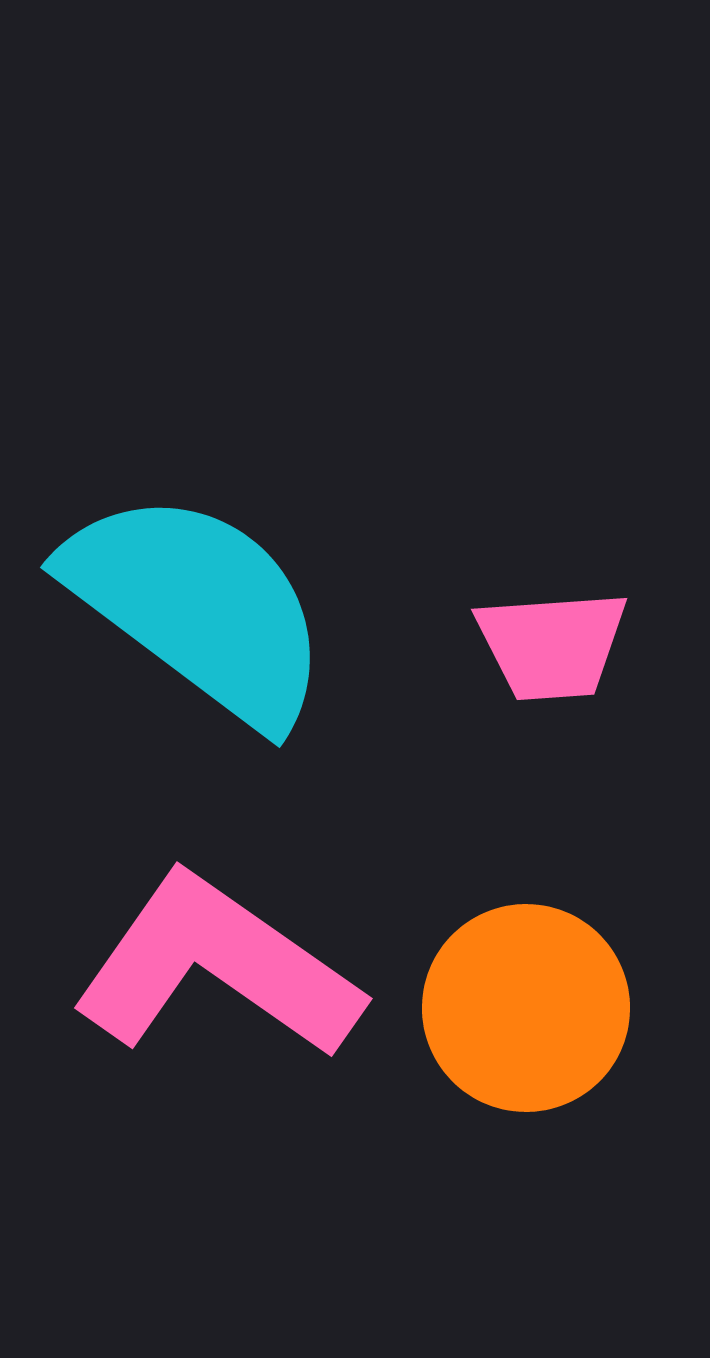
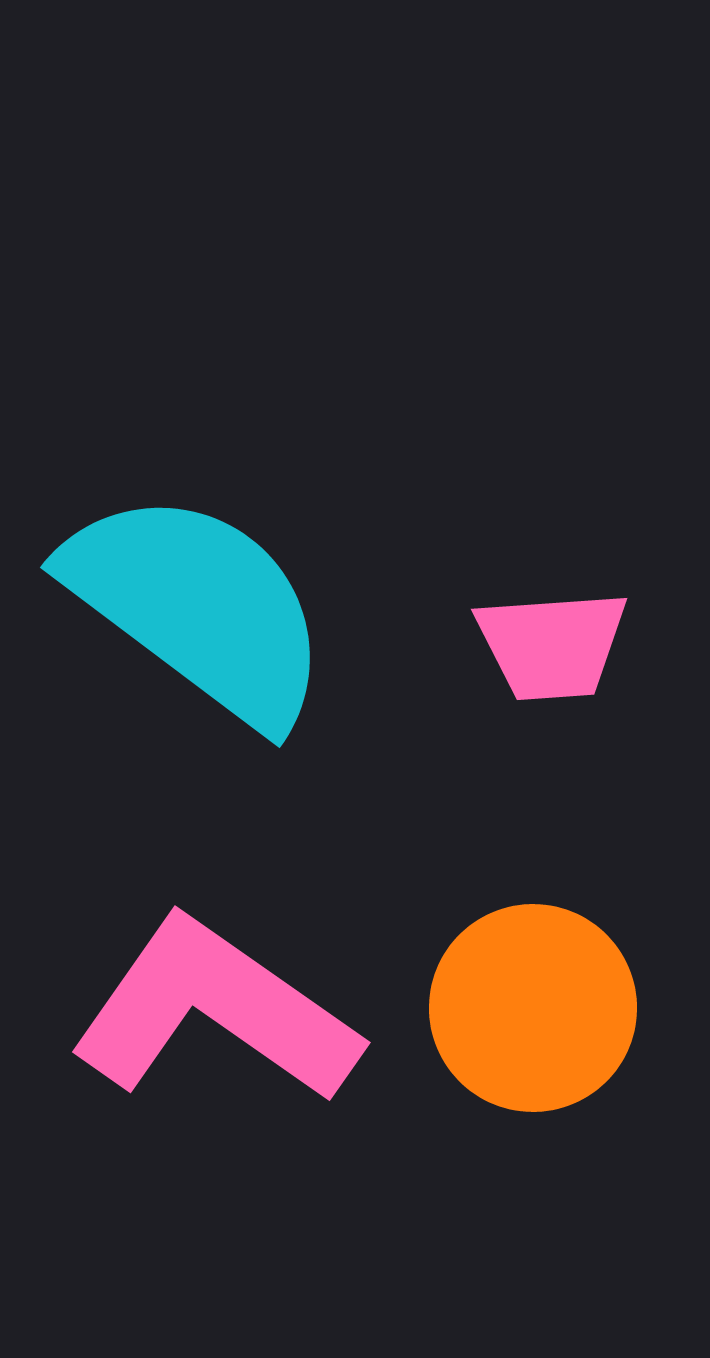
pink L-shape: moved 2 px left, 44 px down
orange circle: moved 7 px right
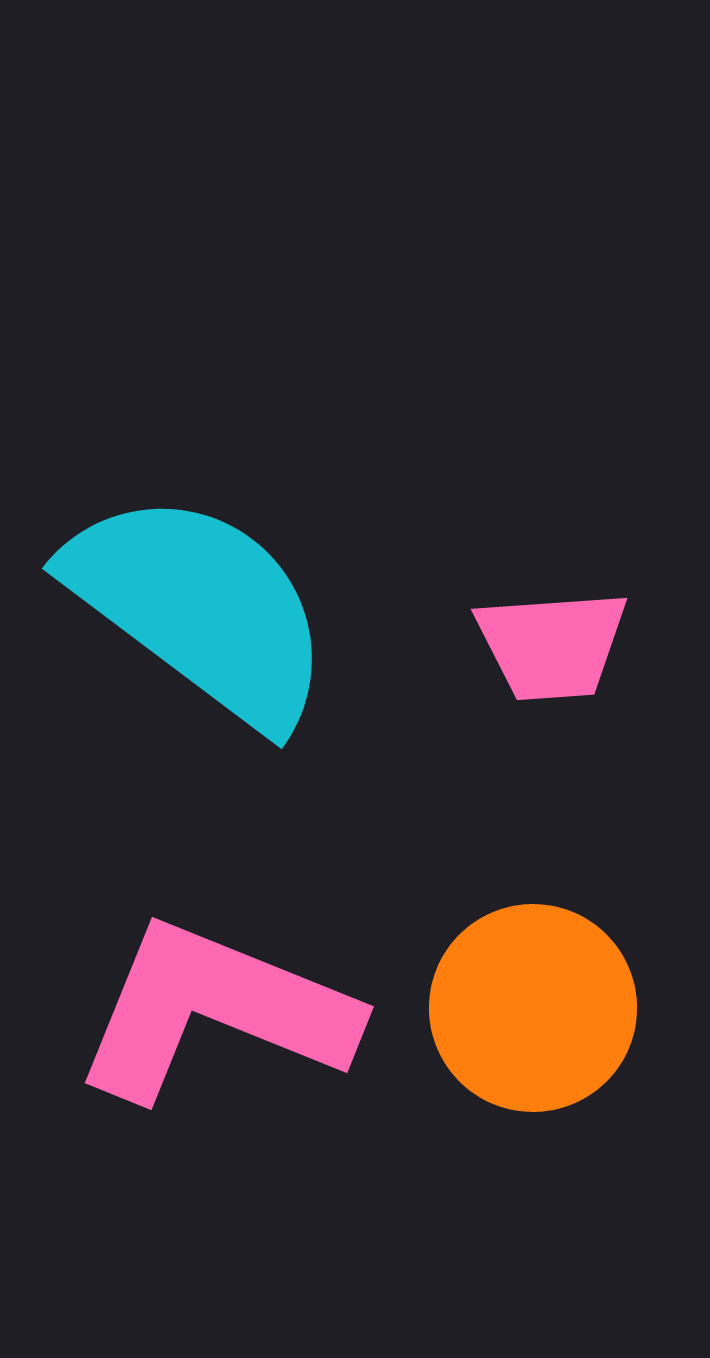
cyan semicircle: moved 2 px right, 1 px down
pink L-shape: rotated 13 degrees counterclockwise
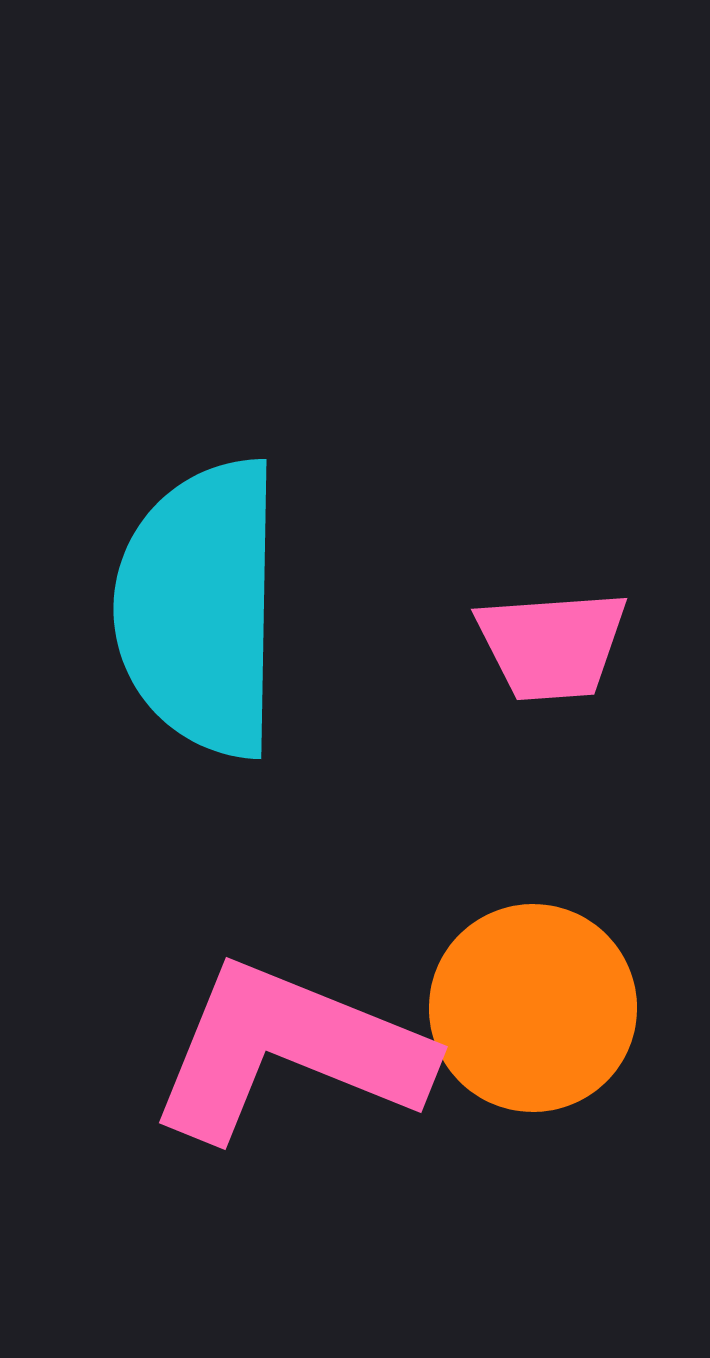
cyan semicircle: rotated 126 degrees counterclockwise
pink L-shape: moved 74 px right, 40 px down
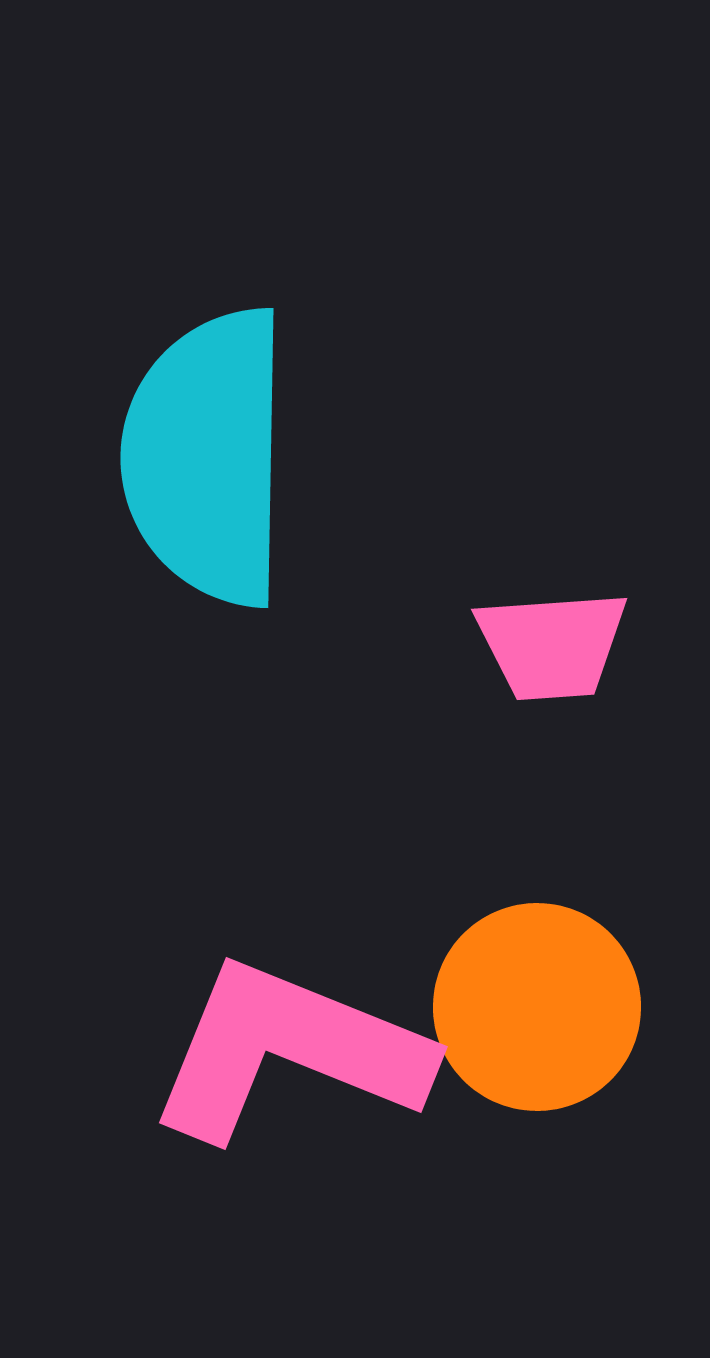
cyan semicircle: moved 7 px right, 151 px up
orange circle: moved 4 px right, 1 px up
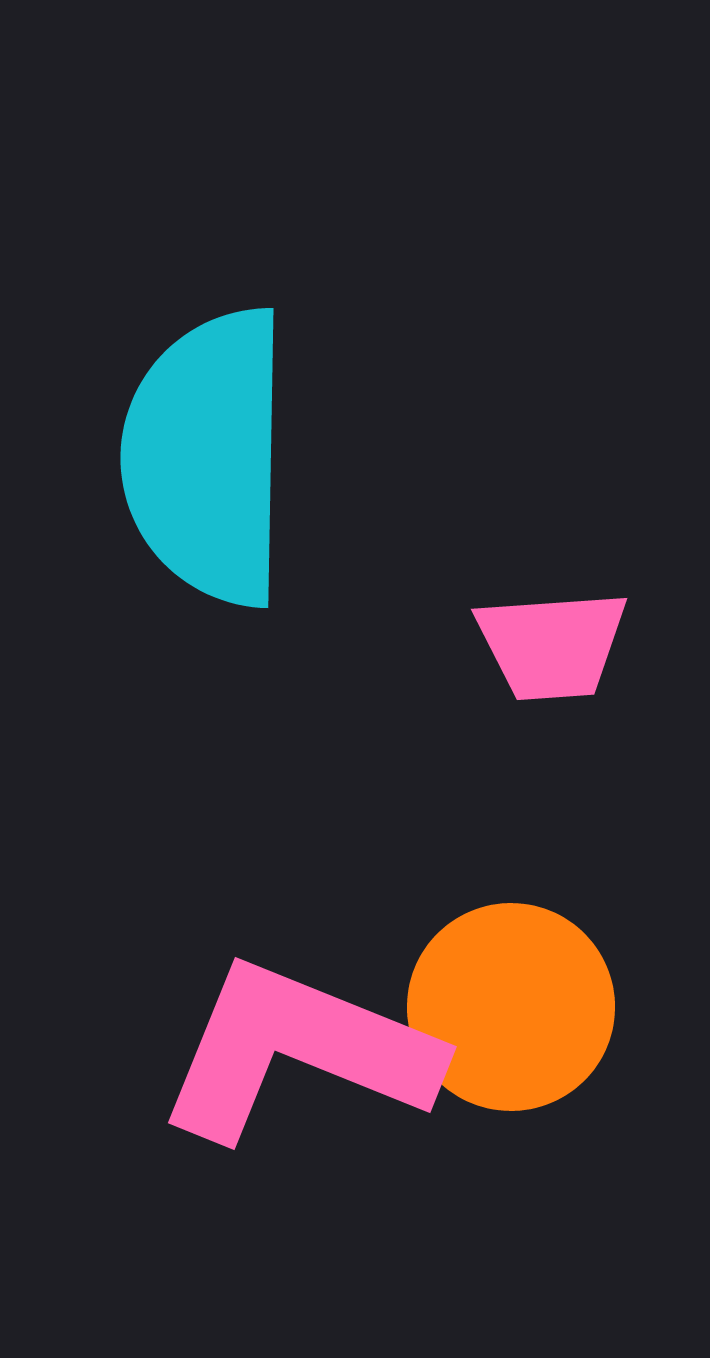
orange circle: moved 26 px left
pink L-shape: moved 9 px right
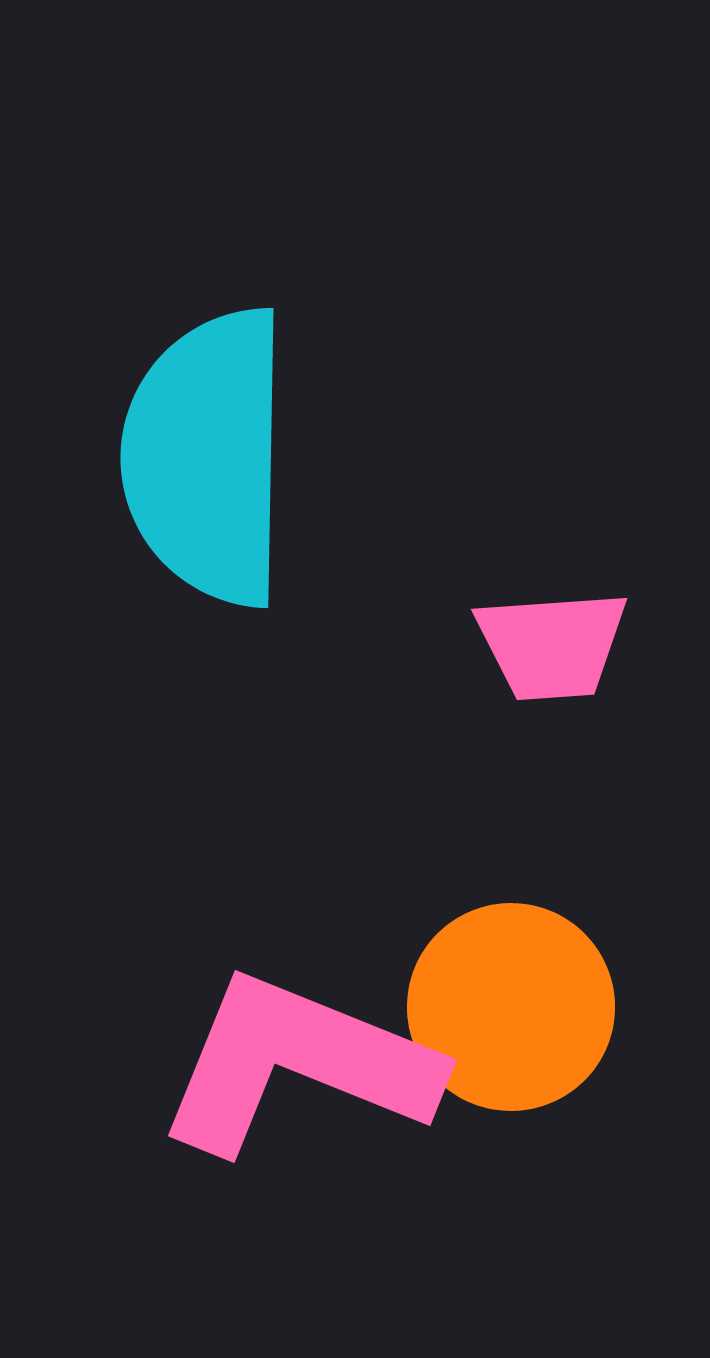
pink L-shape: moved 13 px down
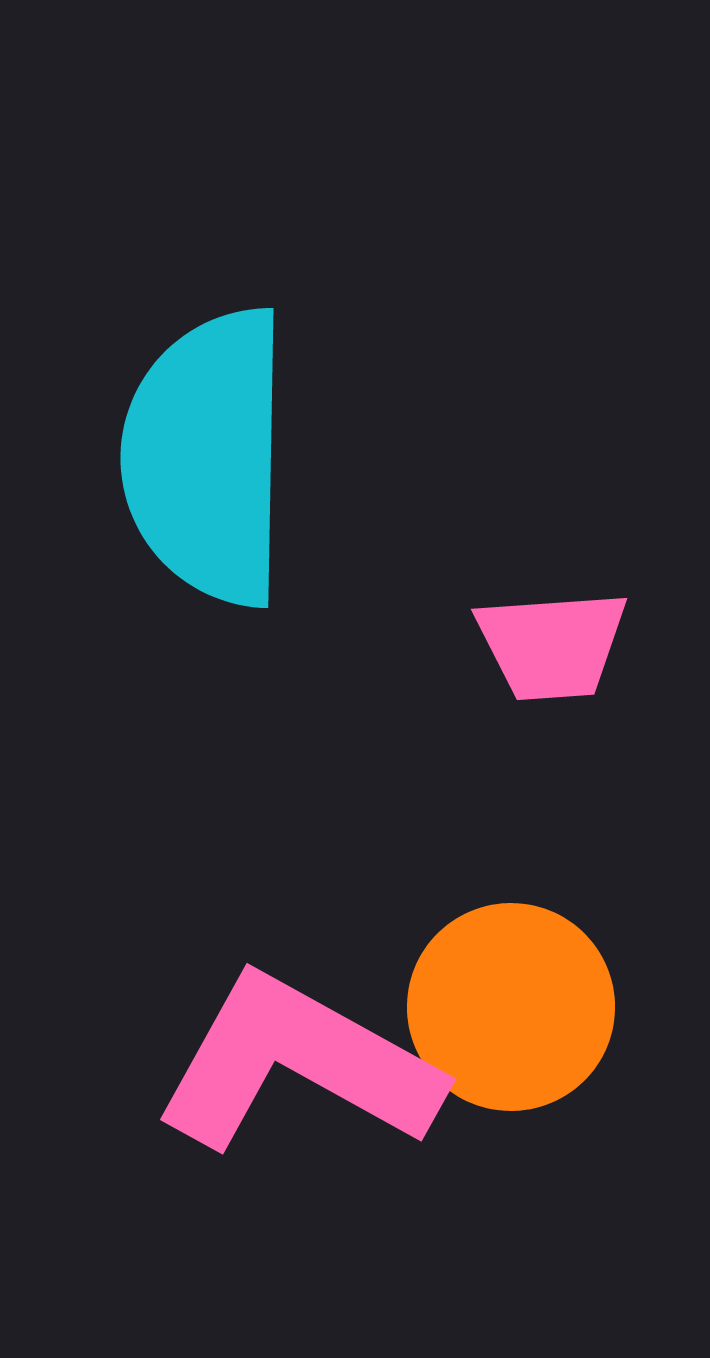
pink L-shape: rotated 7 degrees clockwise
